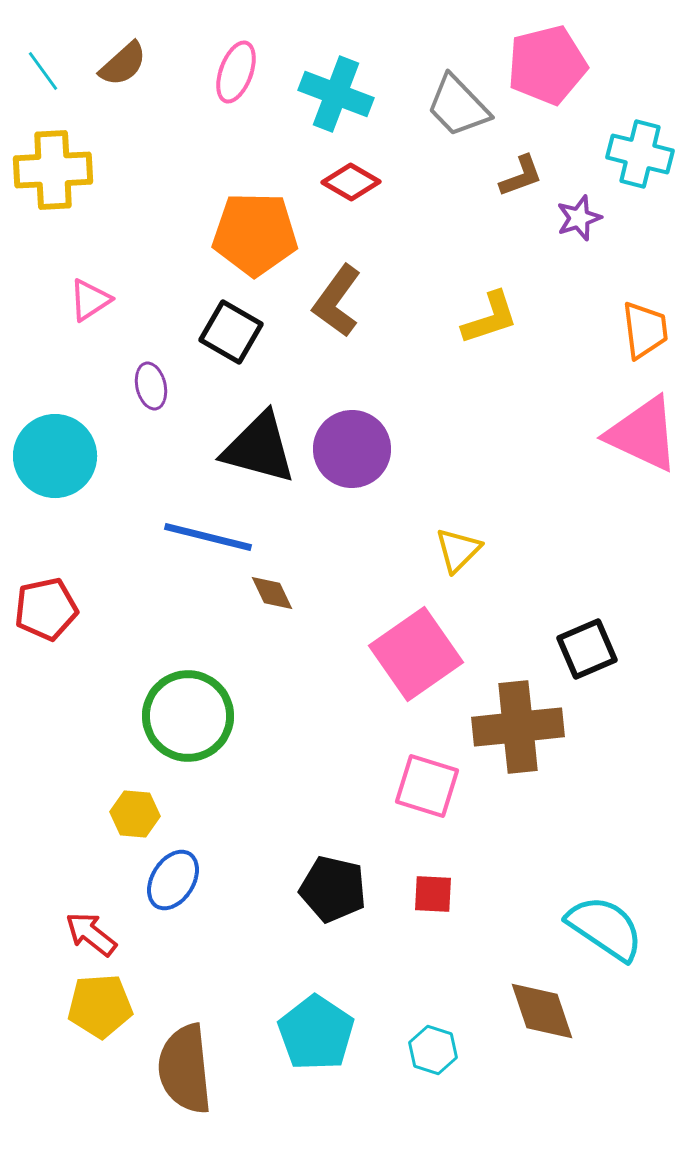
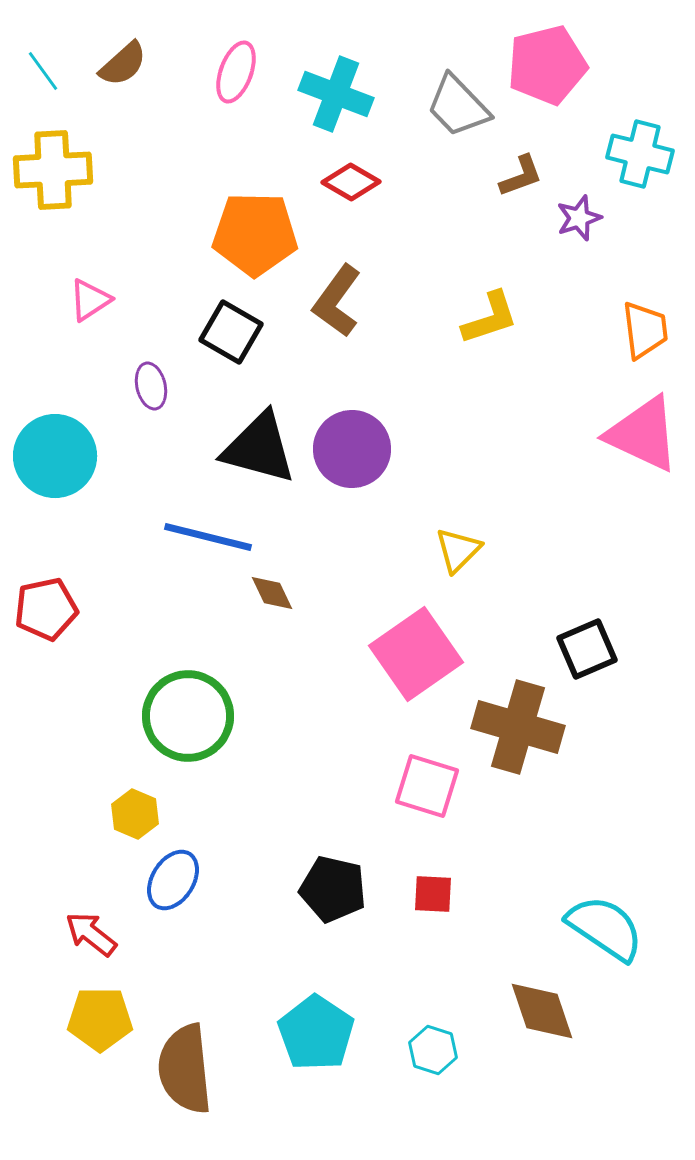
brown cross at (518, 727): rotated 22 degrees clockwise
yellow hexagon at (135, 814): rotated 18 degrees clockwise
yellow pentagon at (100, 1006): moved 13 px down; rotated 4 degrees clockwise
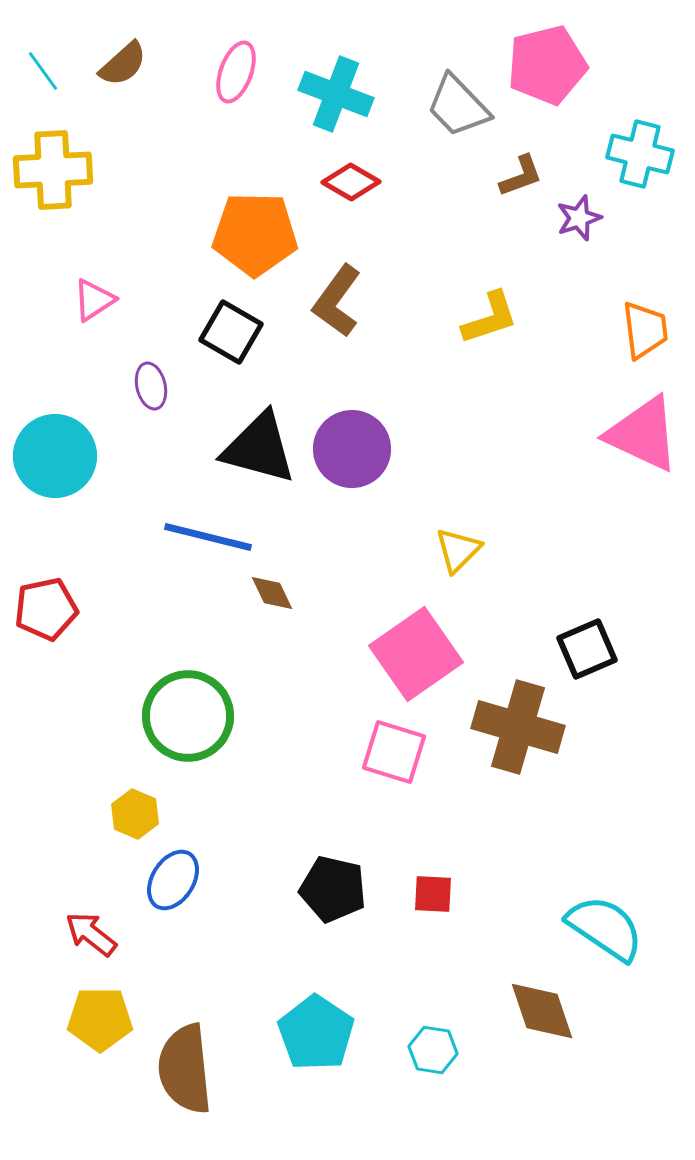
pink triangle at (90, 300): moved 4 px right
pink square at (427, 786): moved 33 px left, 34 px up
cyan hexagon at (433, 1050): rotated 9 degrees counterclockwise
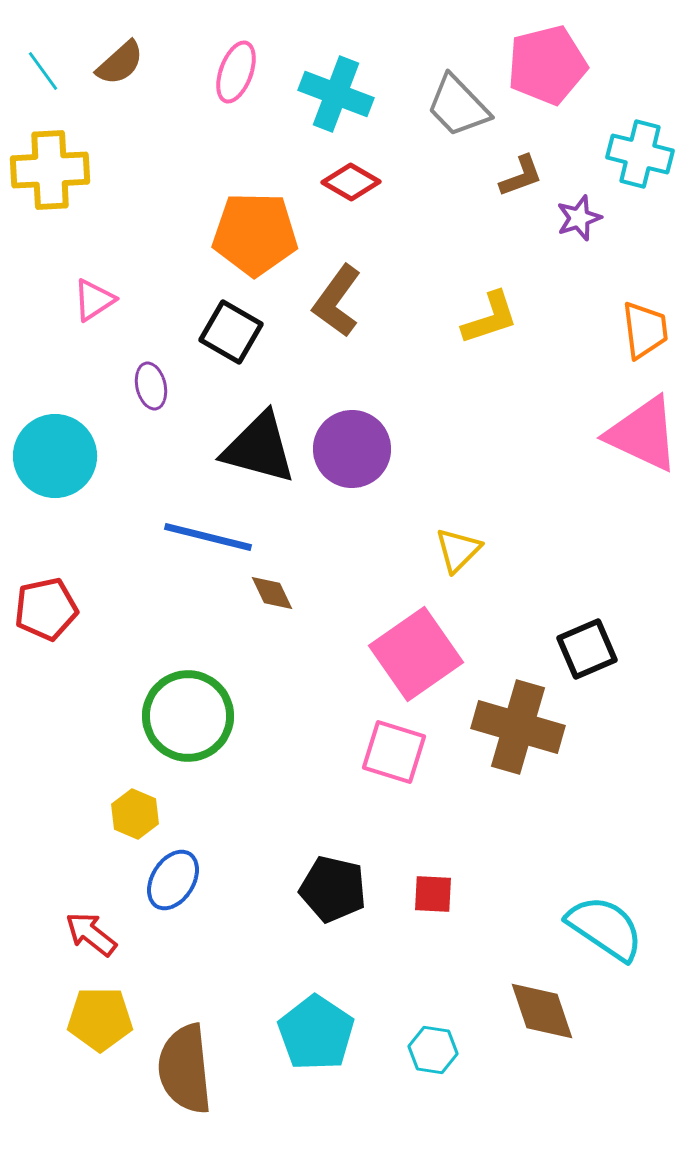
brown semicircle at (123, 64): moved 3 px left, 1 px up
yellow cross at (53, 170): moved 3 px left
